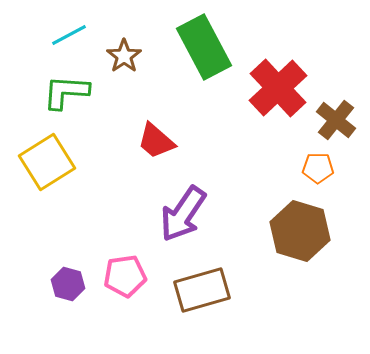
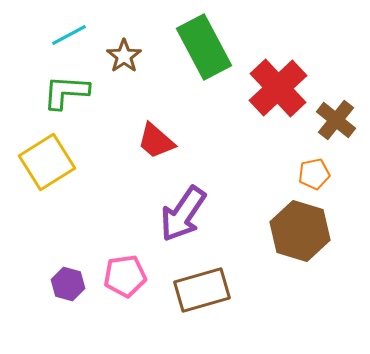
orange pentagon: moved 4 px left, 6 px down; rotated 12 degrees counterclockwise
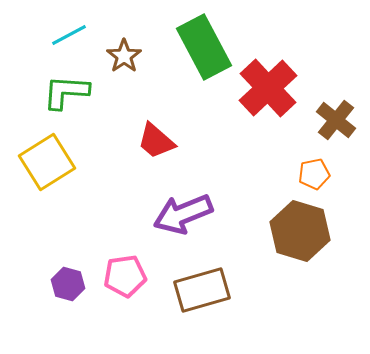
red cross: moved 10 px left
purple arrow: rotated 34 degrees clockwise
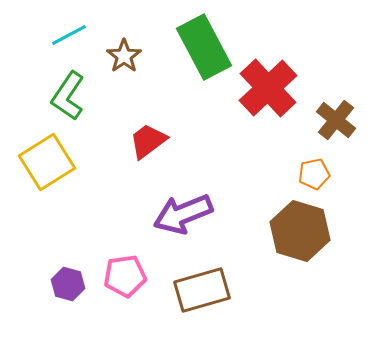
green L-shape: moved 2 px right, 4 px down; rotated 60 degrees counterclockwise
red trapezoid: moved 8 px left; rotated 102 degrees clockwise
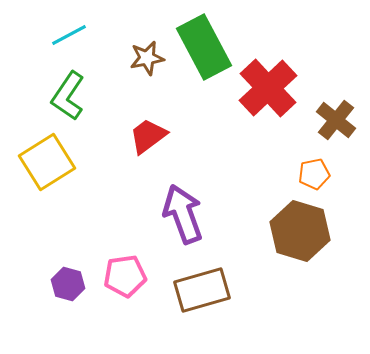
brown star: moved 23 px right, 2 px down; rotated 24 degrees clockwise
red trapezoid: moved 5 px up
purple arrow: rotated 92 degrees clockwise
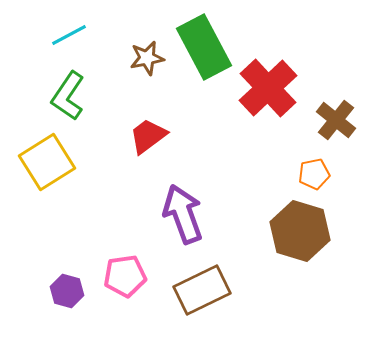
purple hexagon: moved 1 px left, 7 px down
brown rectangle: rotated 10 degrees counterclockwise
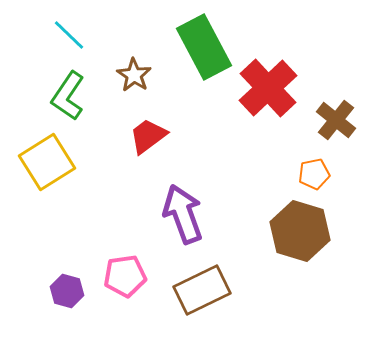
cyan line: rotated 72 degrees clockwise
brown star: moved 13 px left, 17 px down; rotated 28 degrees counterclockwise
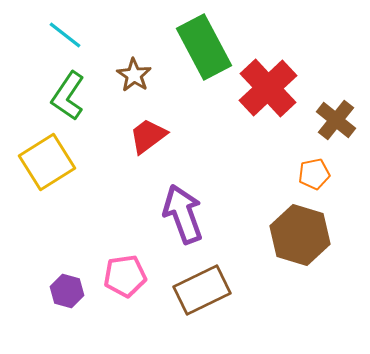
cyan line: moved 4 px left; rotated 6 degrees counterclockwise
brown hexagon: moved 4 px down
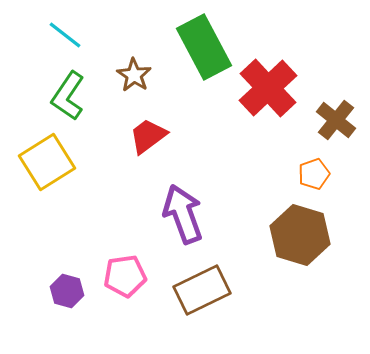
orange pentagon: rotated 8 degrees counterclockwise
